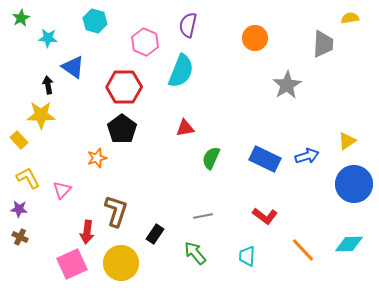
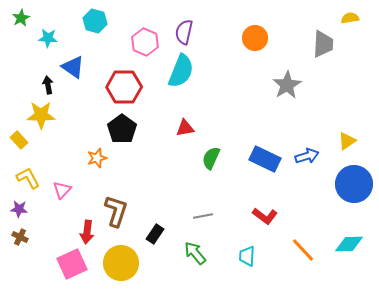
purple semicircle: moved 4 px left, 7 px down
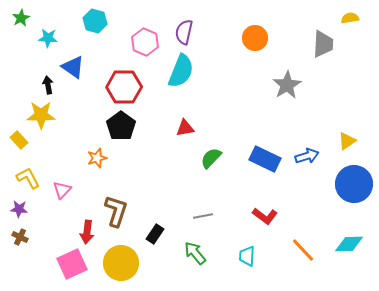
black pentagon: moved 1 px left, 3 px up
green semicircle: rotated 20 degrees clockwise
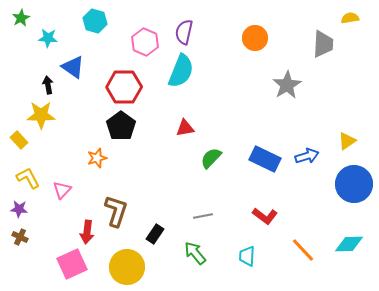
yellow circle: moved 6 px right, 4 px down
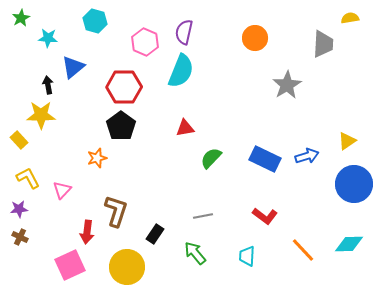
blue triangle: rotated 45 degrees clockwise
purple star: rotated 12 degrees counterclockwise
pink square: moved 2 px left, 1 px down
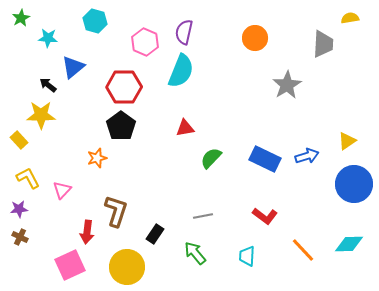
black arrow: rotated 42 degrees counterclockwise
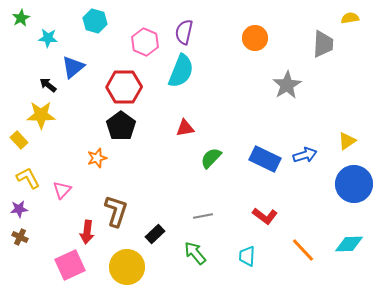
blue arrow: moved 2 px left, 1 px up
black rectangle: rotated 12 degrees clockwise
